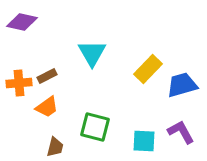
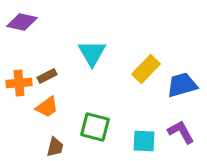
yellow rectangle: moved 2 px left
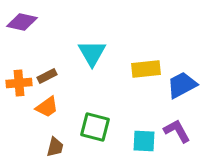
yellow rectangle: rotated 40 degrees clockwise
blue trapezoid: rotated 12 degrees counterclockwise
purple L-shape: moved 4 px left, 1 px up
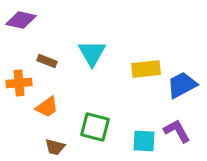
purple diamond: moved 1 px left, 2 px up
brown rectangle: moved 15 px up; rotated 48 degrees clockwise
brown trapezoid: rotated 90 degrees clockwise
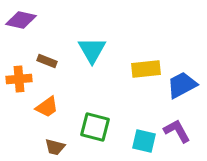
cyan triangle: moved 3 px up
orange cross: moved 4 px up
cyan square: rotated 10 degrees clockwise
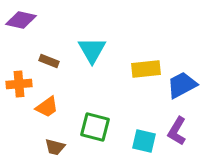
brown rectangle: moved 2 px right
orange cross: moved 5 px down
purple L-shape: rotated 120 degrees counterclockwise
